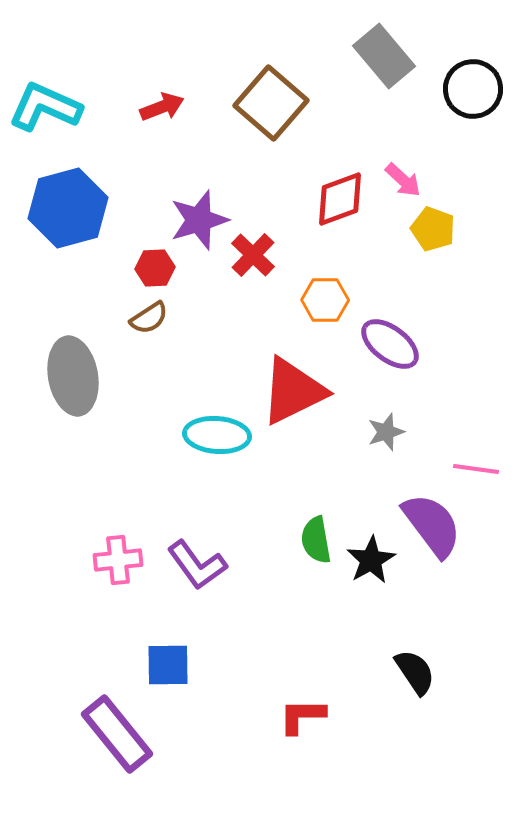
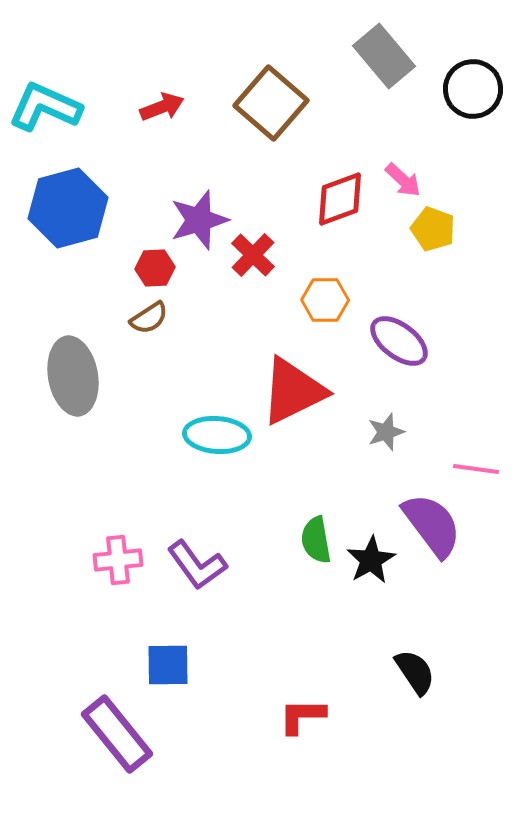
purple ellipse: moved 9 px right, 3 px up
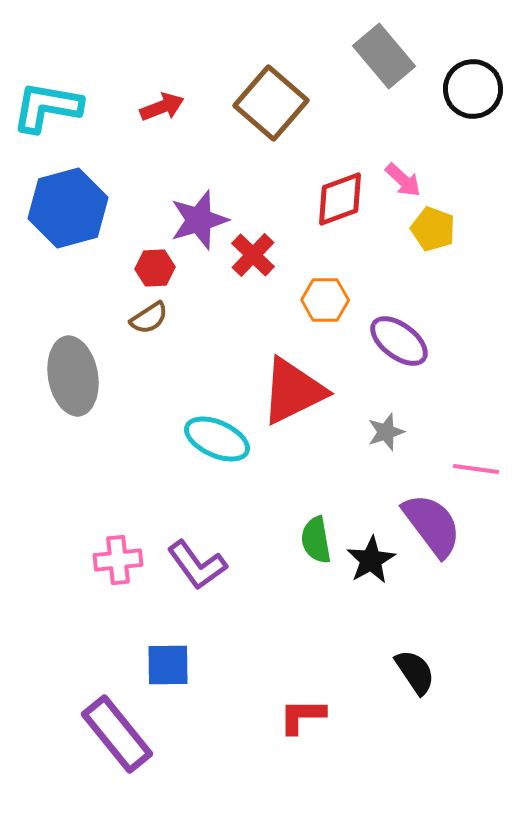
cyan L-shape: moved 2 px right; rotated 14 degrees counterclockwise
cyan ellipse: moved 4 px down; rotated 20 degrees clockwise
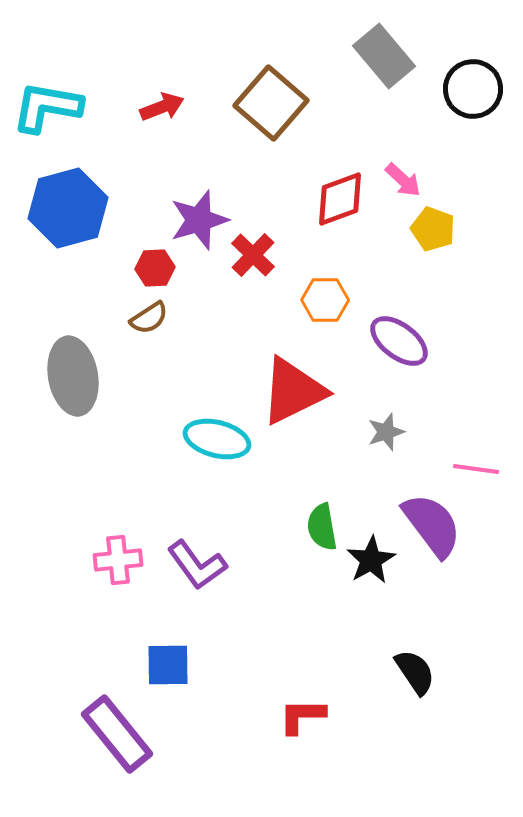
cyan ellipse: rotated 10 degrees counterclockwise
green semicircle: moved 6 px right, 13 px up
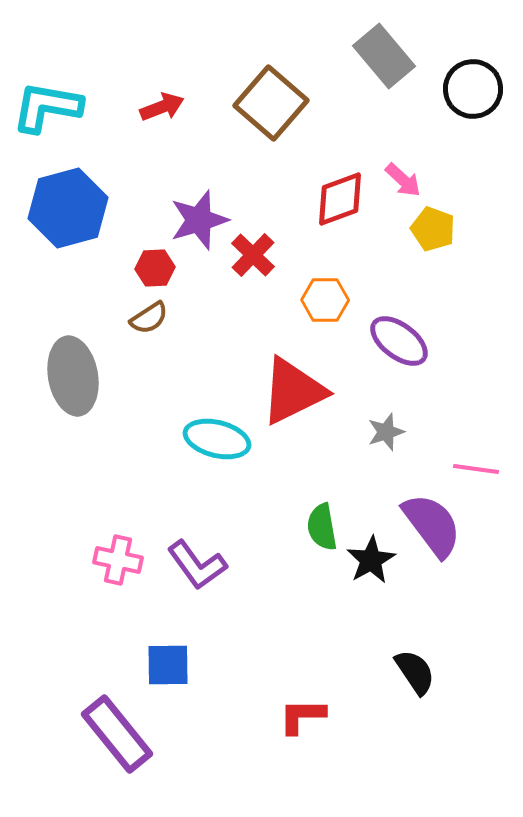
pink cross: rotated 18 degrees clockwise
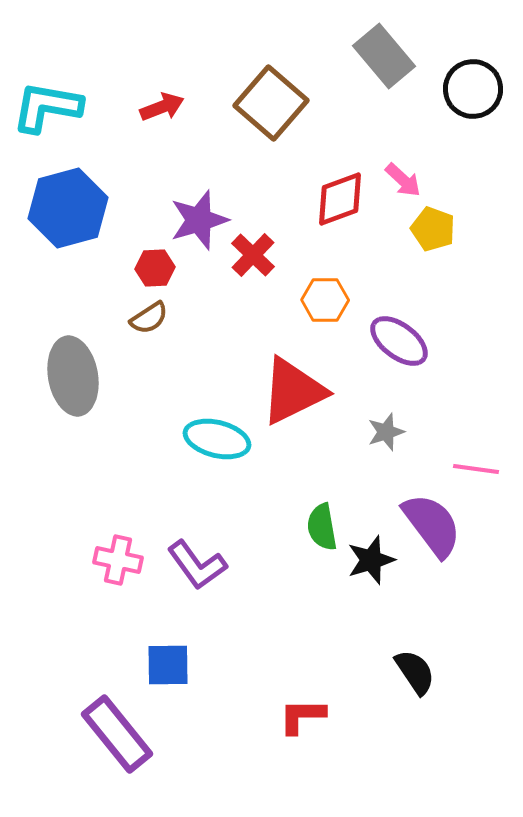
black star: rotated 12 degrees clockwise
